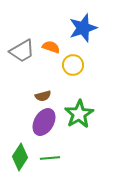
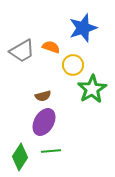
green star: moved 13 px right, 25 px up
green line: moved 1 px right, 7 px up
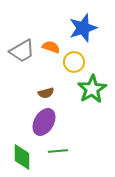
yellow circle: moved 1 px right, 3 px up
brown semicircle: moved 3 px right, 3 px up
green line: moved 7 px right
green diamond: moved 2 px right; rotated 32 degrees counterclockwise
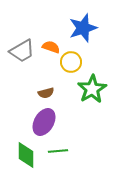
yellow circle: moved 3 px left
green diamond: moved 4 px right, 2 px up
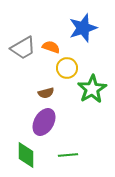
gray trapezoid: moved 1 px right, 3 px up
yellow circle: moved 4 px left, 6 px down
green line: moved 10 px right, 4 px down
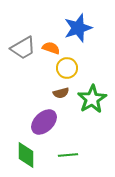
blue star: moved 5 px left
orange semicircle: moved 1 px down
green star: moved 10 px down
brown semicircle: moved 15 px right
purple ellipse: rotated 16 degrees clockwise
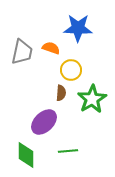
blue star: rotated 20 degrees clockwise
gray trapezoid: moved 1 px left, 4 px down; rotated 48 degrees counterclockwise
yellow circle: moved 4 px right, 2 px down
brown semicircle: rotated 70 degrees counterclockwise
green line: moved 4 px up
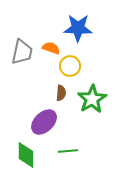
yellow circle: moved 1 px left, 4 px up
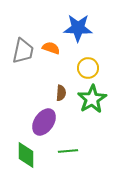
gray trapezoid: moved 1 px right, 1 px up
yellow circle: moved 18 px right, 2 px down
purple ellipse: rotated 12 degrees counterclockwise
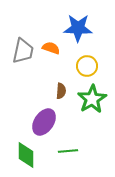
yellow circle: moved 1 px left, 2 px up
brown semicircle: moved 2 px up
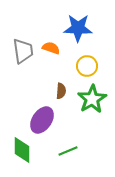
gray trapezoid: rotated 20 degrees counterclockwise
purple ellipse: moved 2 px left, 2 px up
green line: rotated 18 degrees counterclockwise
green diamond: moved 4 px left, 5 px up
